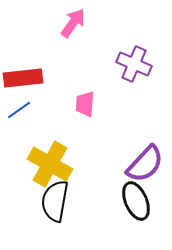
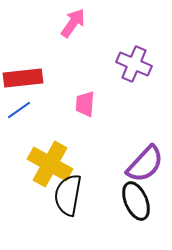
black semicircle: moved 13 px right, 6 px up
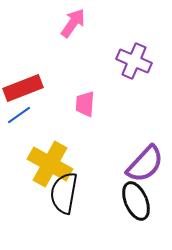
purple cross: moved 3 px up
red rectangle: moved 10 px down; rotated 15 degrees counterclockwise
blue line: moved 5 px down
black semicircle: moved 4 px left, 2 px up
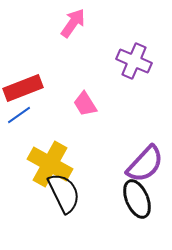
pink trapezoid: rotated 36 degrees counterclockwise
black semicircle: rotated 144 degrees clockwise
black ellipse: moved 1 px right, 2 px up
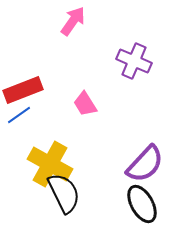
pink arrow: moved 2 px up
red rectangle: moved 2 px down
black ellipse: moved 5 px right, 5 px down; rotated 6 degrees counterclockwise
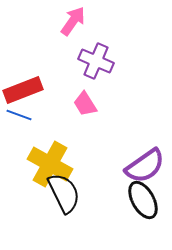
purple cross: moved 38 px left
blue line: rotated 55 degrees clockwise
purple semicircle: moved 2 px down; rotated 12 degrees clockwise
black ellipse: moved 1 px right, 4 px up
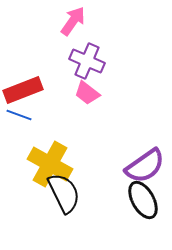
purple cross: moved 9 px left
pink trapezoid: moved 2 px right, 11 px up; rotated 20 degrees counterclockwise
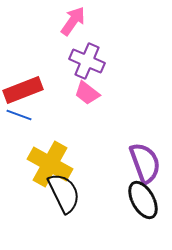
purple semicircle: moved 3 px up; rotated 75 degrees counterclockwise
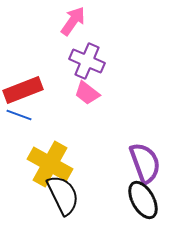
black semicircle: moved 1 px left, 2 px down
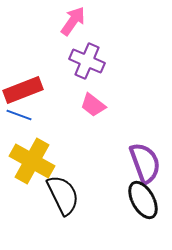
pink trapezoid: moved 6 px right, 12 px down
yellow cross: moved 18 px left, 3 px up
